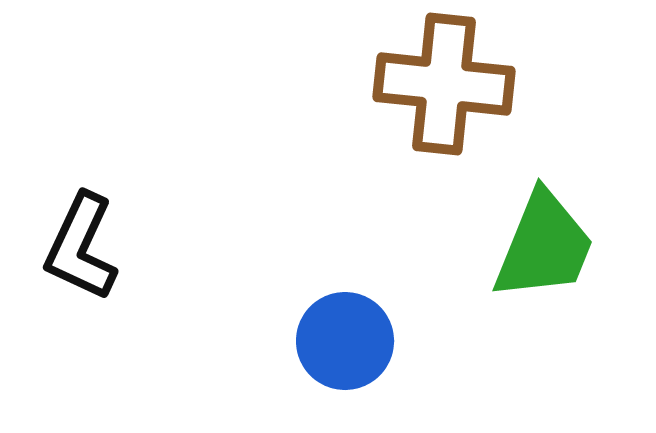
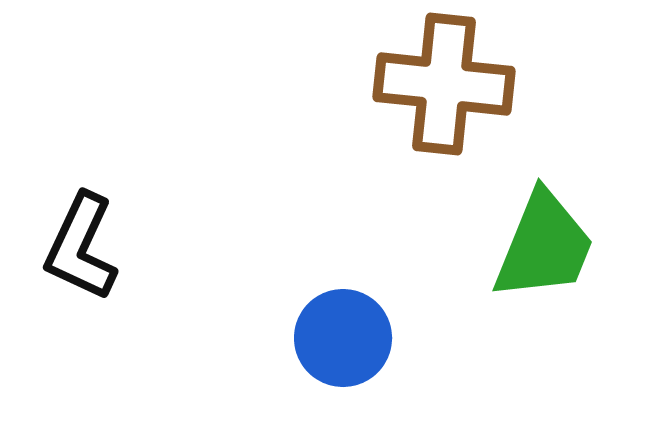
blue circle: moved 2 px left, 3 px up
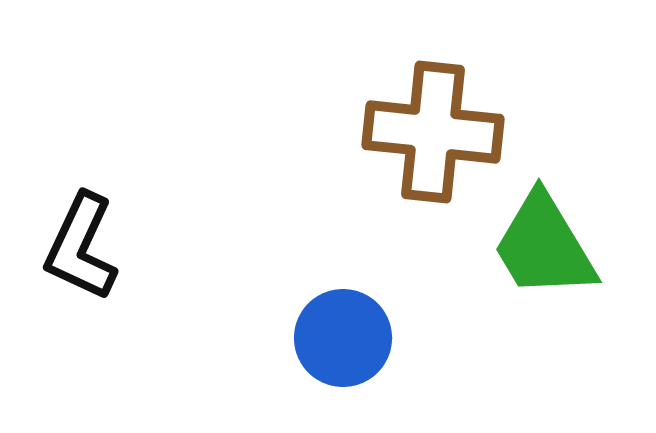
brown cross: moved 11 px left, 48 px down
green trapezoid: rotated 127 degrees clockwise
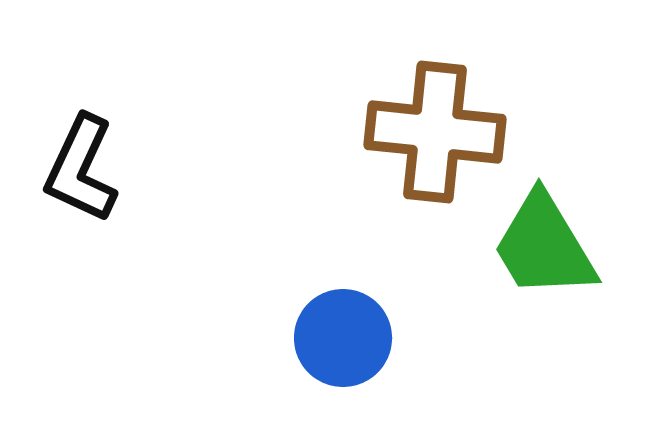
brown cross: moved 2 px right
black L-shape: moved 78 px up
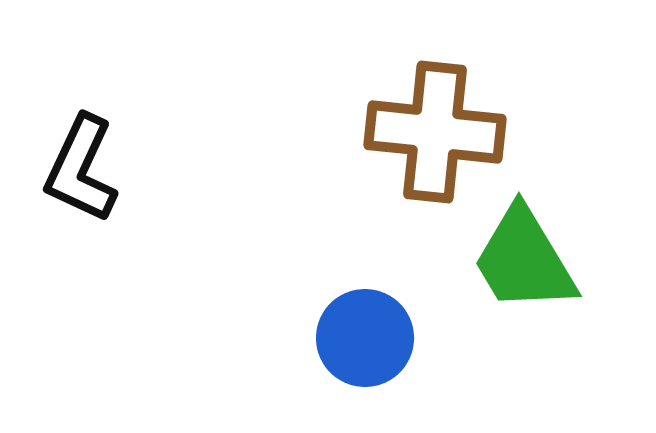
green trapezoid: moved 20 px left, 14 px down
blue circle: moved 22 px right
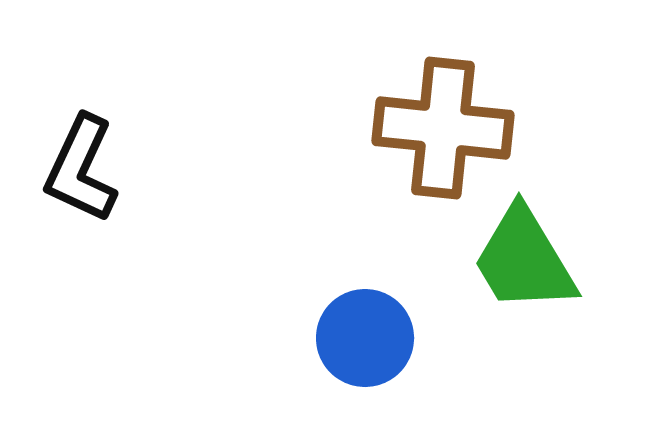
brown cross: moved 8 px right, 4 px up
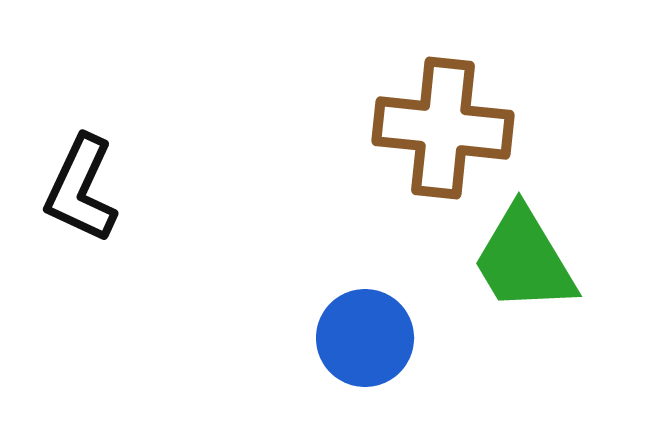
black L-shape: moved 20 px down
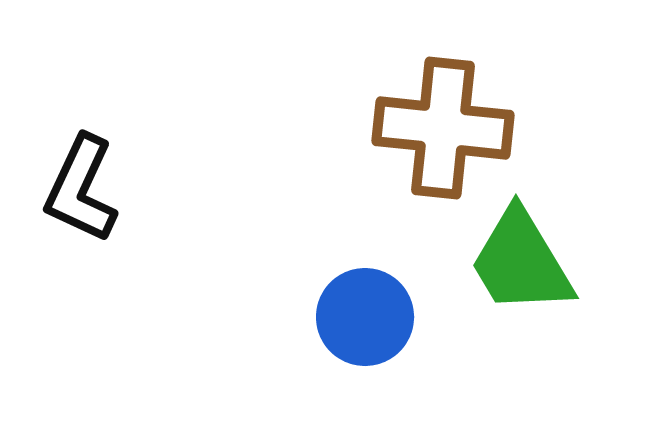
green trapezoid: moved 3 px left, 2 px down
blue circle: moved 21 px up
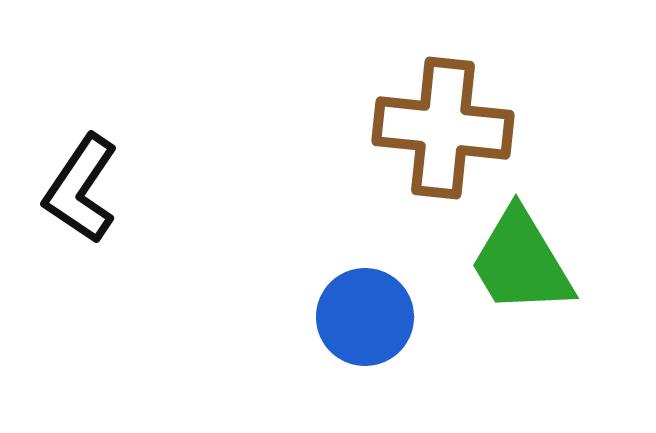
black L-shape: rotated 9 degrees clockwise
